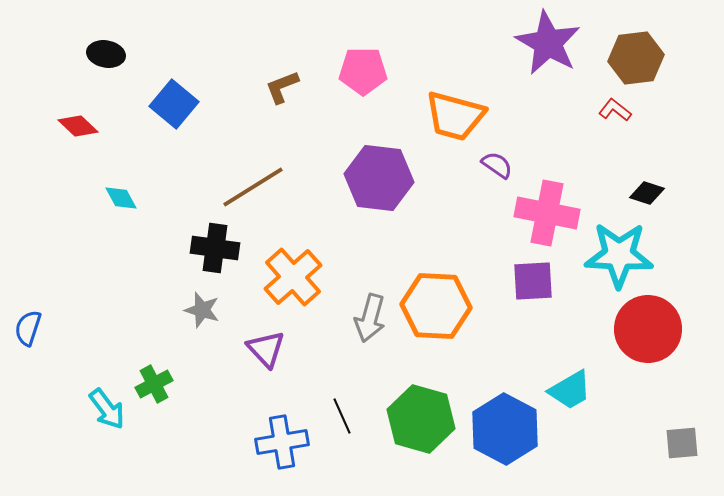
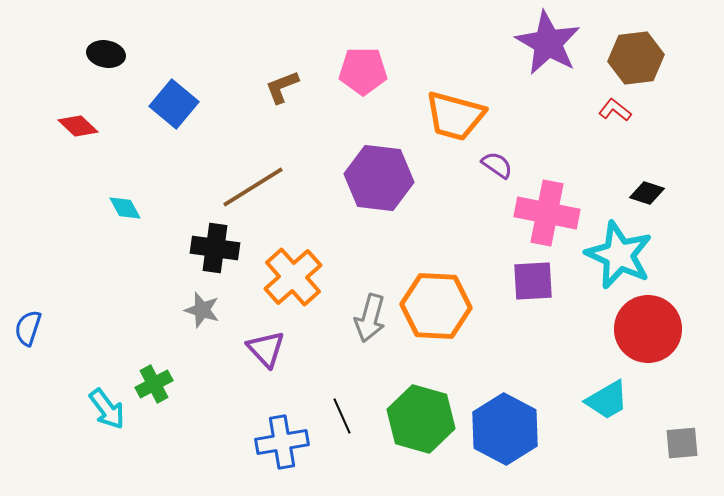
cyan diamond: moved 4 px right, 10 px down
cyan star: rotated 22 degrees clockwise
cyan trapezoid: moved 37 px right, 10 px down
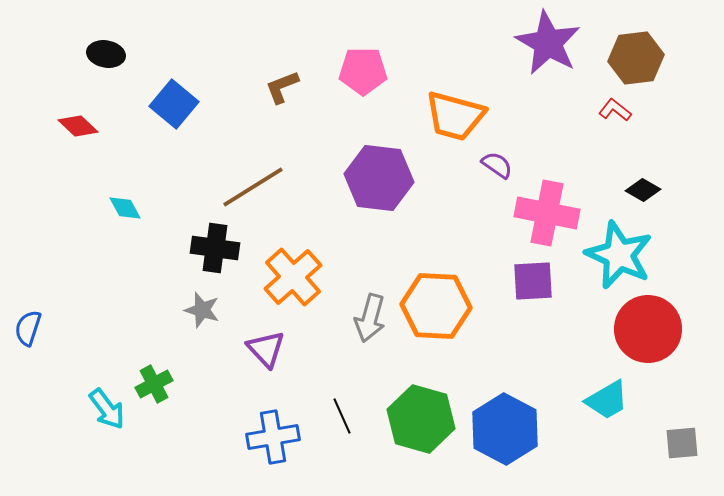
black diamond: moved 4 px left, 3 px up; rotated 12 degrees clockwise
blue cross: moved 9 px left, 5 px up
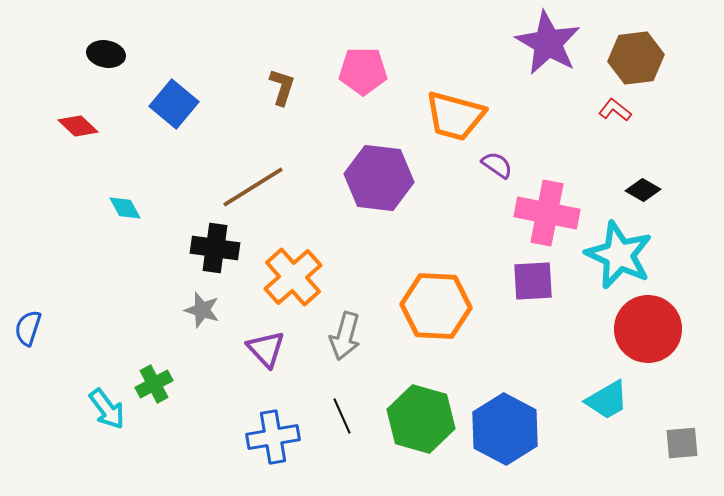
brown L-shape: rotated 129 degrees clockwise
gray arrow: moved 25 px left, 18 px down
